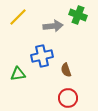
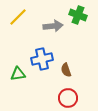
blue cross: moved 3 px down
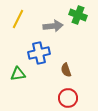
yellow line: moved 2 px down; rotated 18 degrees counterclockwise
blue cross: moved 3 px left, 6 px up
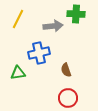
green cross: moved 2 px left, 1 px up; rotated 18 degrees counterclockwise
green triangle: moved 1 px up
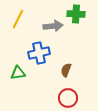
brown semicircle: rotated 40 degrees clockwise
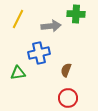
gray arrow: moved 2 px left
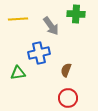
yellow line: rotated 60 degrees clockwise
gray arrow: rotated 60 degrees clockwise
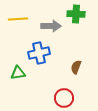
gray arrow: rotated 54 degrees counterclockwise
brown semicircle: moved 10 px right, 3 px up
red circle: moved 4 px left
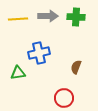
green cross: moved 3 px down
gray arrow: moved 3 px left, 10 px up
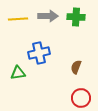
red circle: moved 17 px right
